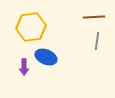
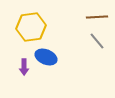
brown line: moved 3 px right
gray line: rotated 48 degrees counterclockwise
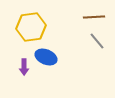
brown line: moved 3 px left
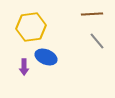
brown line: moved 2 px left, 3 px up
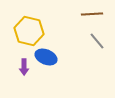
yellow hexagon: moved 2 px left, 4 px down; rotated 20 degrees clockwise
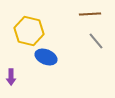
brown line: moved 2 px left
gray line: moved 1 px left
purple arrow: moved 13 px left, 10 px down
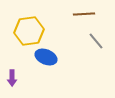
brown line: moved 6 px left
yellow hexagon: rotated 20 degrees counterclockwise
purple arrow: moved 1 px right, 1 px down
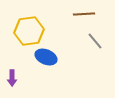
gray line: moved 1 px left
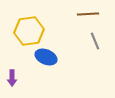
brown line: moved 4 px right
gray line: rotated 18 degrees clockwise
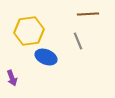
gray line: moved 17 px left
purple arrow: rotated 21 degrees counterclockwise
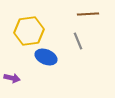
purple arrow: rotated 56 degrees counterclockwise
